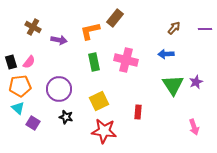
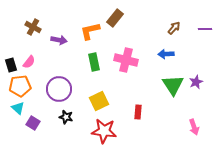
black rectangle: moved 3 px down
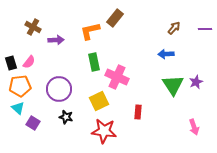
purple arrow: moved 3 px left; rotated 14 degrees counterclockwise
pink cross: moved 9 px left, 17 px down; rotated 10 degrees clockwise
black rectangle: moved 2 px up
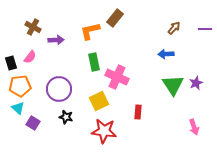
pink semicircle: moved 1 px right, 5 px up
purple star: moved 1 px down
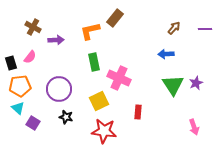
pink cross: moved 2 px right, 1 px down
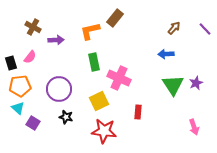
purple line: rotated 48 degrees clockwise
